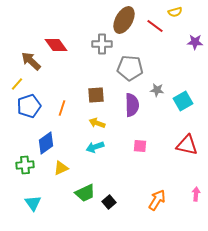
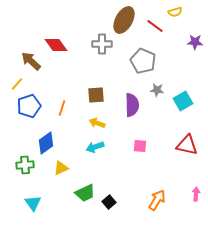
gray pentagon: moved 13 px right, 7 px up; rotated 20 degrees clockwise
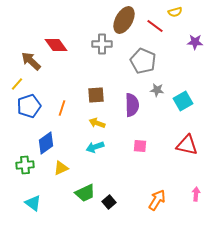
cyan triangle: rotated 18 degrees counterclockwise
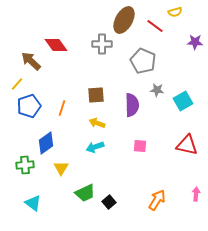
yellow triangle: rotated 35 degrees counterclockwise
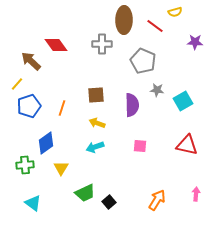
brown ellipse: rotated 28 degrees counterclockwise
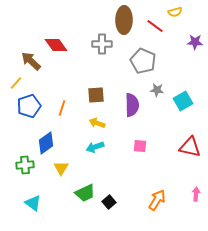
yellow line: moved 1 px left, 1 px up
red triangle: moved 3 px right, 2 px down
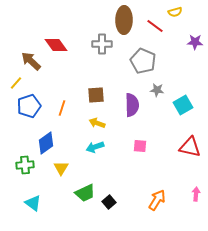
cyan square: moved 4 px down
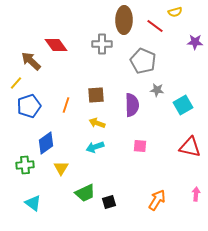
orange line: moved 4 px right, 3 px up
black square: rotated 24 degrees clockwise
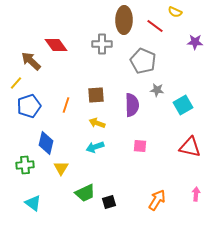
yellow semicircle: rotated 40 degrees clockwise
blue diamond: rotated 40 degrees counterclockwise
